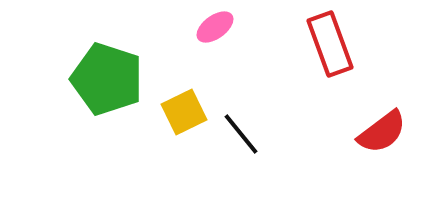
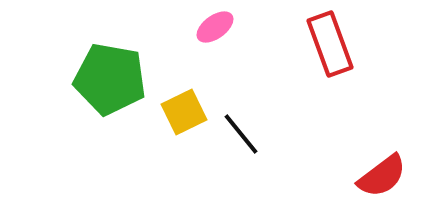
green pentagon: moved 3 px right; rotated 8 degrees counterclockwise
red semicircle: moved 44 px down
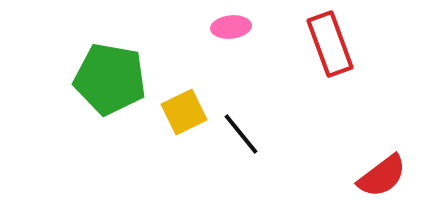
pink ellipse: moved 16 px right; rotated 30 degrees clockwise
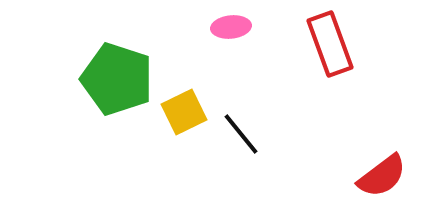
green pentagon: moved 7 px right; rotated 8 degrees clockwise
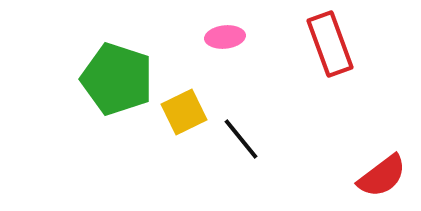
pink ellipse: moved 6 px left, 10 px down
black line: moved 5 px down
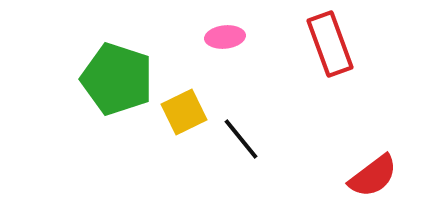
red semicircle: moved 9 px left
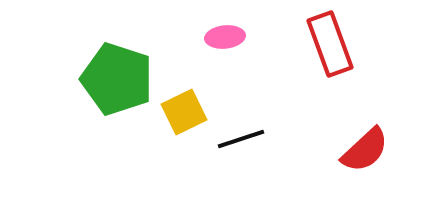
black line: rotated 69 degrees counterclockwise
red semicircle: moved 8 px left, 26 px up; rotated 6 degrees counterclockwise
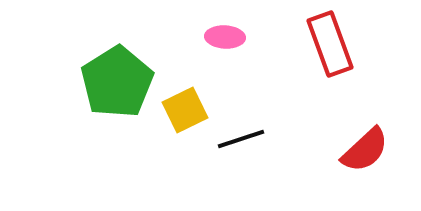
pink ellipse: rotated 9 degrees clockwise
green pentagon: moved 3 px down; rotated 22 degrees clockwise
yellow square: moved 1 px right, 2 px up
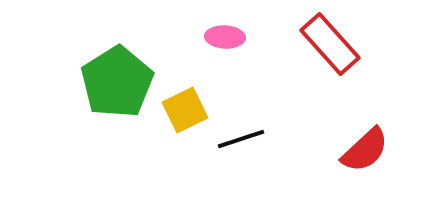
red rectangle: rotated 22 degrees counterclockwise
